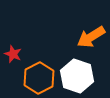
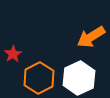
red star: rotated 18 degrees clockwise
white hexagon: moved 2 px right, 2 px down; rotated 16 degrees clockwise
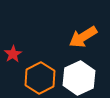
orange arrow: moved 8 px left
orange hexagon: moved 1 px right
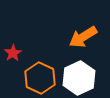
red star: moved 1 px up
orange hexagon: rotated 8 degrees counterclockwise
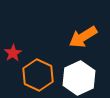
orange hexagon: moved 2 px left, 3 px up
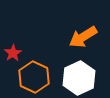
orange hexagon: moved 4 px left, 2 px down
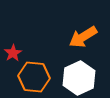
orange hexagon: rotated 20 degrees counterclockwise
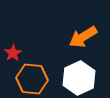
orange hexagon: moved 2 px left, 2 px down
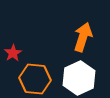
orange arrow: rotated 140 degrees clockwise
orange hexagon: moved 3 px right
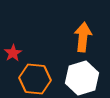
orange arrow: rotated 12 degrees counterclockwise
white hexagon: moved 3 px right; rotated 8 degrees clockwise
